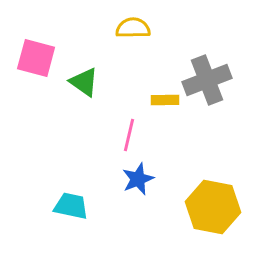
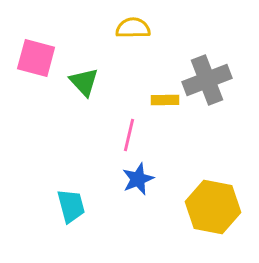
green triangle: rotated 12 degrees clockwise
cyan trapezoid: rotated 63 degrees clockwise
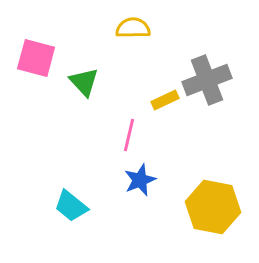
yellow rectangle: rotated 24 degrees counterclockwise
blue star: moved 2 px right, 1 px down
cyan trapezoid: rotated 144 degrees clockwise
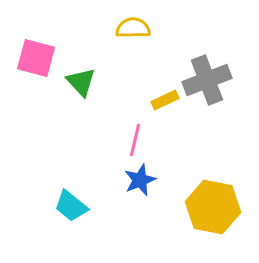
green triangle: moved 3 px left
pink line: moved 6 px right, 5 px down
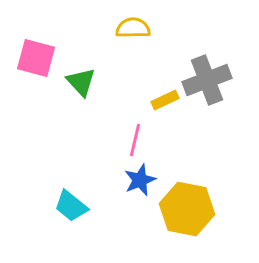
yellow hexagon: moved 26 px left, 2 px down
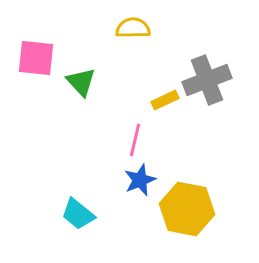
pink square: rotated 9 degrees counterclockwise
cyan trapezoid: moved 7 px right, 8 px down
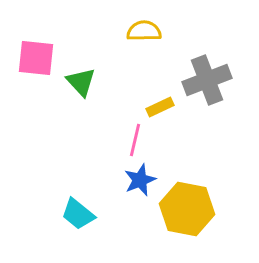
yellow semicircle: moved 11 px right, 3 px down
yellow rectangle: moved 5 px left, 7 px down
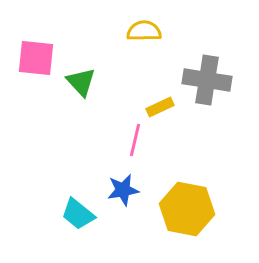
gray cross: rotated 30 degrees clockwise
blue star: moved 17 px left, 10 px down; rotated 12 degrees clockwise
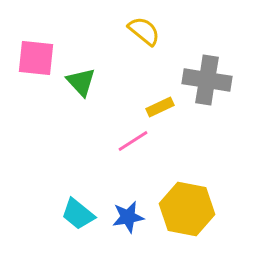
yellow semicircle: rotated 40 degrees clockwise
pink line: moved 2 px left, 1 px down; rotated 44 degrees clockwise
blue star: moved 5 px right, 27 px down
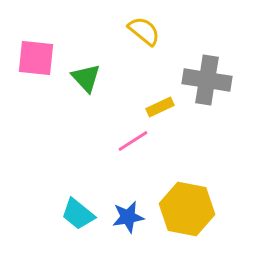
green triangle: moved 5 px right, 4 px up
